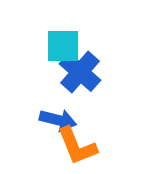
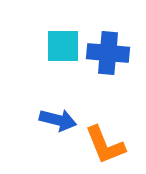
blue cross: moved 28 px right, 19 px up; rotated 36 degrees counterclockwise
orange L-shape: moved 28 px right, 1 px up
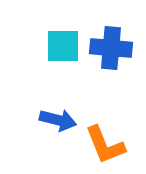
blue cross: moved 3 px right, 5 px up
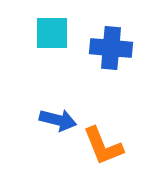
cyan square: moved 11 px left, 13 px up
orange L-shape: moved 2 px left, 1 px down
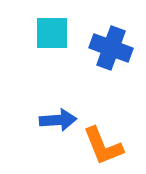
blue cross: rotated 15 degrees clockwise
blue arrow: rotated 18 degrees counterclockwise
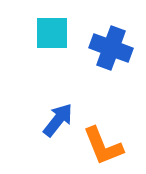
blue arrow: rotated 48 degrees counterclockwise
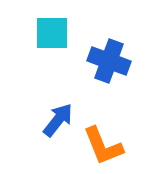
blue cross: moved 2 px left, 13 px down
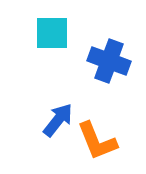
orange L-shape: moved 6 px left, 5 px up
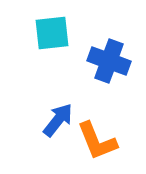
cyan square: rotated 6 degrees counterclockwise
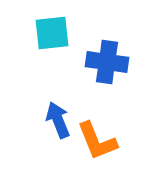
blue cross: moved 2 px left, 1 px down; rotated 12 degrees counterclockwise
blue arrow: rotated 60 degrees counterclockwise
